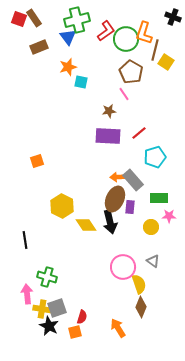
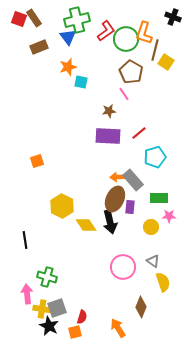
yellow semicircle at (139, 284): moved 24 px right, 2 px up
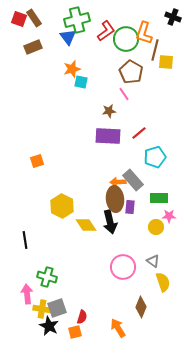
brown rectangle at (39, 47): moved 6 px left
yellow square at (166, 62): rotated 28 degrees counterclockwise
orange star at (68, 67): moved 4 px right, 2 px down
orange arrow at (118, 177): moved 5 px down
brown ellipse at (115, 199): rotated 30 degrees counterclockwise
yellow circle at (151, 227): moved 5 px right
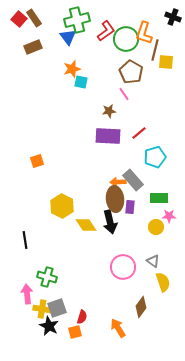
red square at (19, 19): rotated 21 degrees clockwise
brown diamond at (141, 307): rotated 15 degrees clockwise
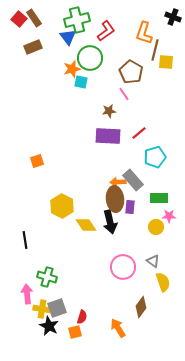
green circle at (126, 39): moved 36 px left, 19 px down
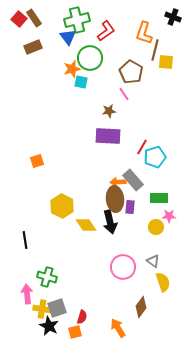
red line at (139, 133): moved 3 px right, 14 px down; rotated 21 degrees counterclockwise
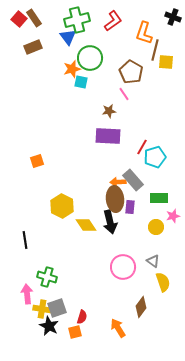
red L-shape at (106, 31): moved 7 px right, 10 px up
pink star at (169, 216): moved 4 px right; rotated 16 degrees counterclockwise
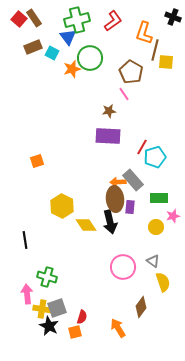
cyan square at (81, 82): moved 29 px left, 29 px up; rotated 16 degrees clockwise
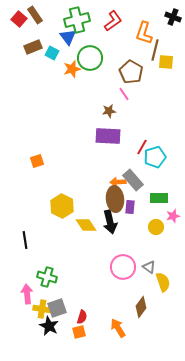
brown rectangle at (34, 18): moved 1 px right, 3 px up
gray triangle at (153, 261): moved 4 px left, 6 px down
orange square at (75, 332): moved 4 px right
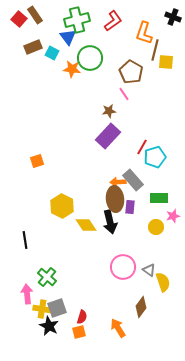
orange star at (72, 69): rotated 24 degrees clockwise
purple rectangle at (108, 136): rotated 50 degrees counterclockwise
gray triangle at (149, 267): moved 3 px down
green cross at (47, 277): rotated 24 degrees clockwise
